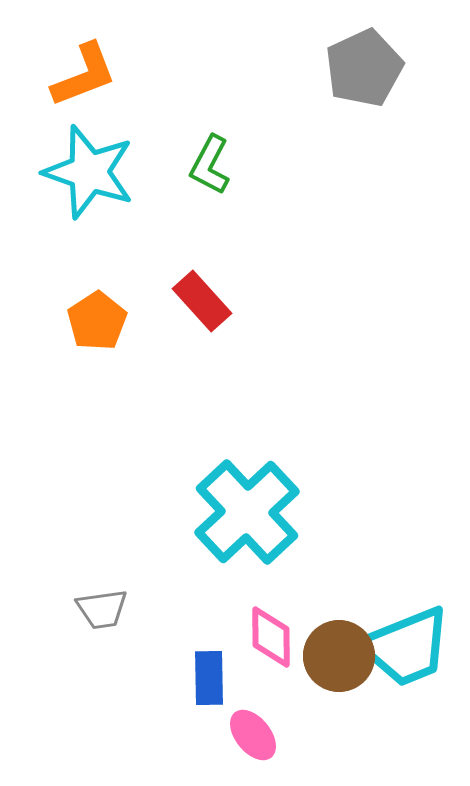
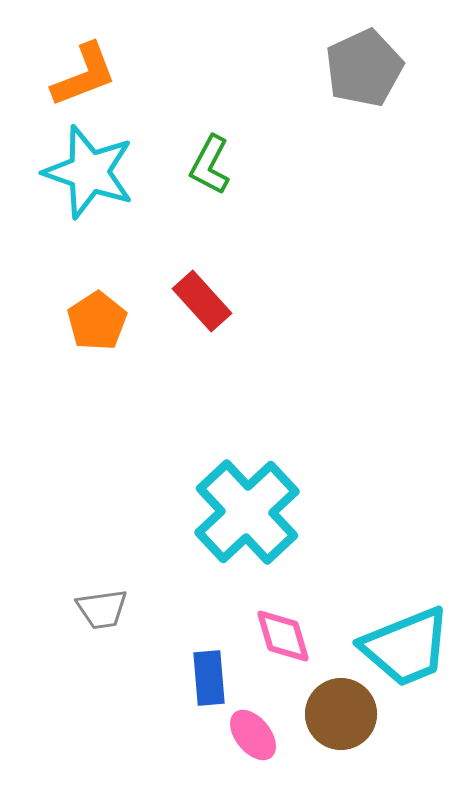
pink diamond: moved 12 px right, 1 px up; rotated 16 degrees counterclockwise
brown circle: moved 2 px right, 58 px down
blue rectangle: rotated 4 degrees counterclockwise
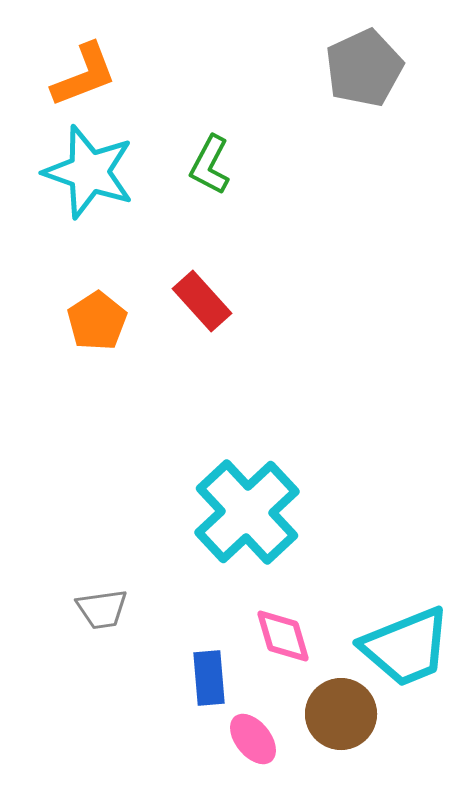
pink ellipse: moved 4 px down
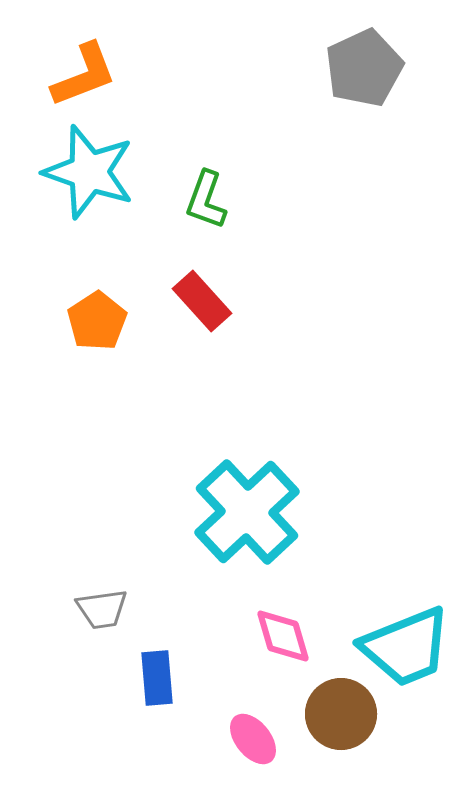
green L-shape: moved 4 px left, 35 px down; rotated 8 degrees counterclockwise
blue rectangle: moved 52 px left
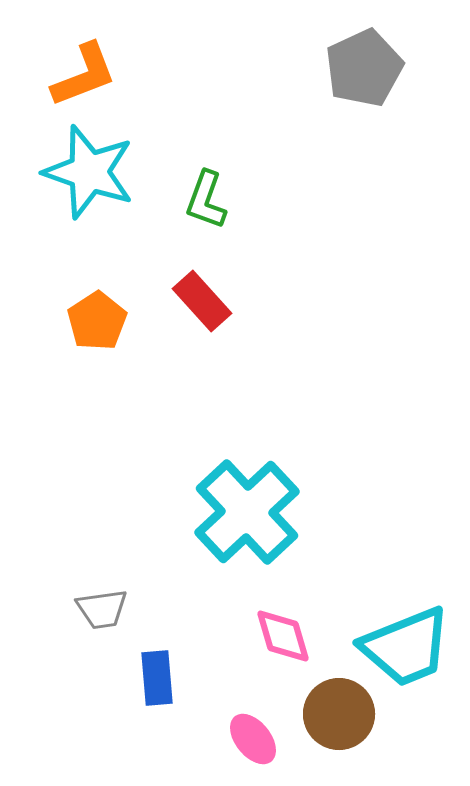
brown circle: moved 2 px left
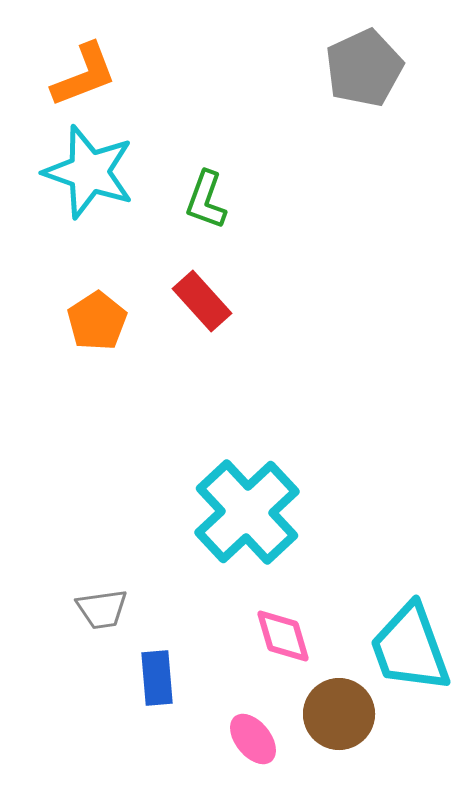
cyan trapezoid: moved 4 px right, 1 px down; rotated 92 degrees clockwise
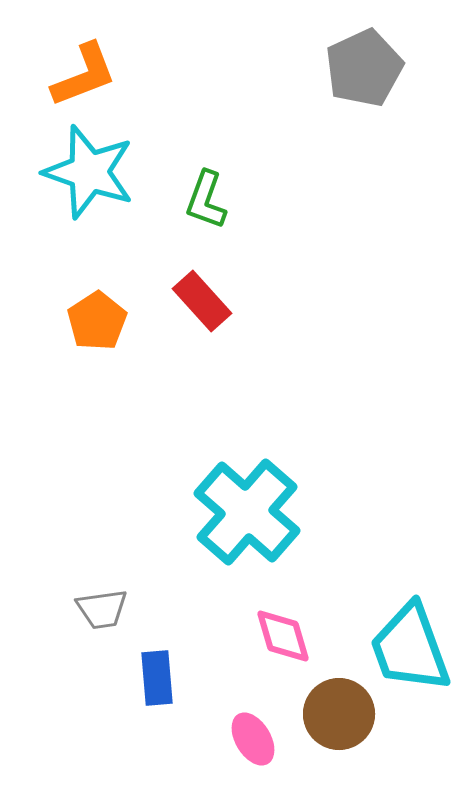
cyan cross: rotated 6 degrees counterclockwise
pink ellipse: rotated 8 degrees clockwise
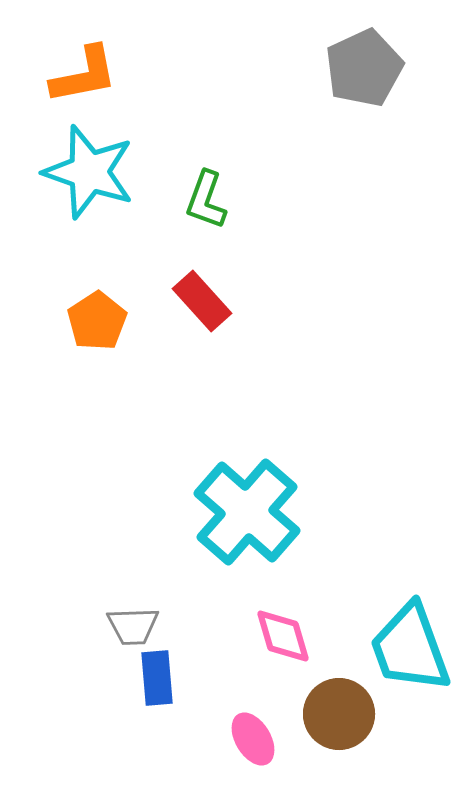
orange L-shape: rotated 10 degrees clockwise
gray trapezoid: moved 31 px right, 17 px down; rotated 6 degrees clockwise
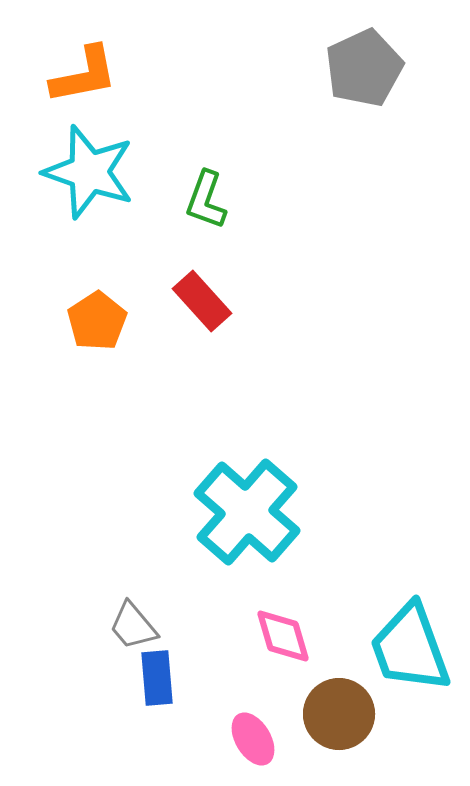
gray trapezoid: rotated 52 degrees clockwise
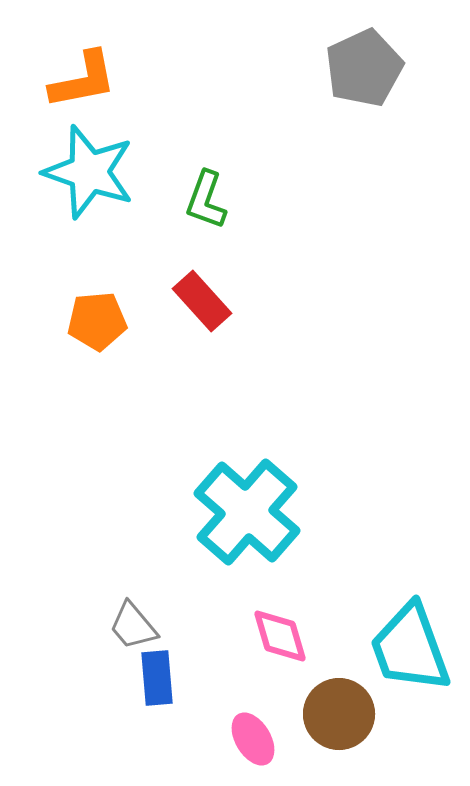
orange L-shape: moved 1 px left, 5 px down
orange pentagon: rotated 28 degrees clockwise
pink diamond: moved 3 px left
